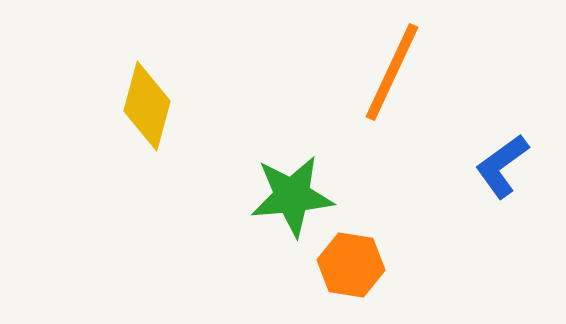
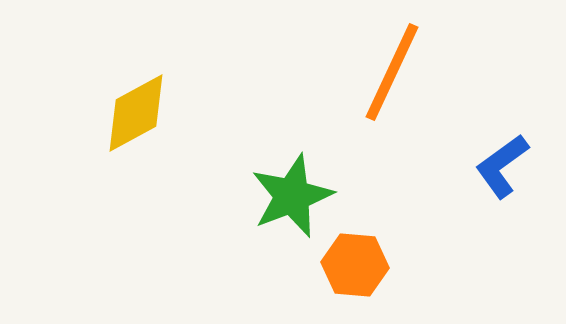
yellow diamond: moved 11 px left, 7 px down; rotated 46 degrees clockwise
green star: rotated 16 degrees counterclockwise
orange hexagon: moved 4 px right; rotated 4 degrees counterclockwise
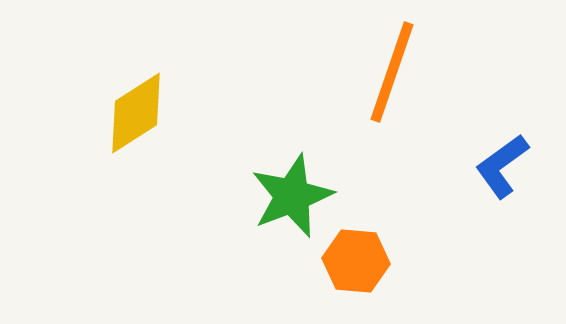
orange line: rotated 6 degrees counterclockwise
yellow diamond: rotated 4 degrees counterclockwise
orange hexagon: moved 1 px right, 4 px up
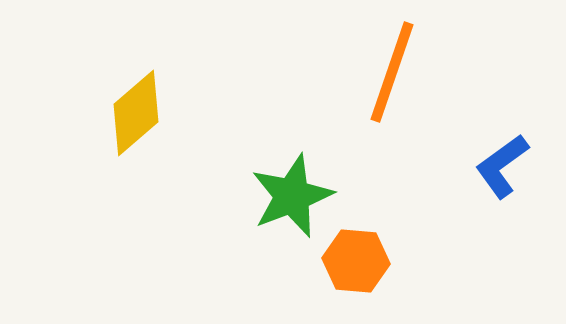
yellow diamond: rotated 8 degrees counterclockwise
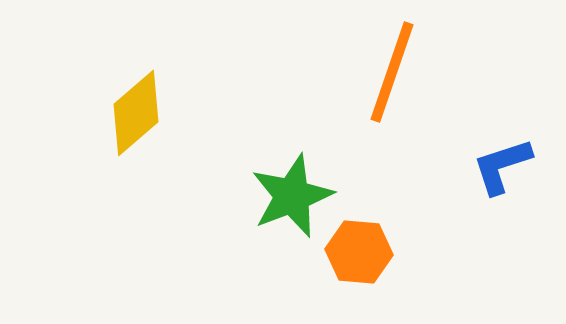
blue L-shape: rotated 18 degrees clockwise
orange hexagon: moved 3 px right, 9 px up
